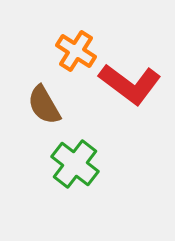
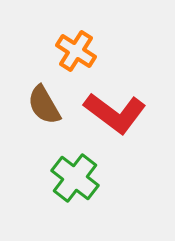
red L-shape: moved 15 px left, 29 px down
green cross: moved 14 px down
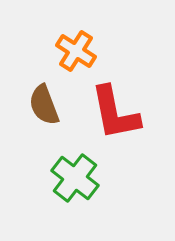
brown semicircle: rotated 9 degrees clockwise
red L-shape: rotated 42 degrees clockwise
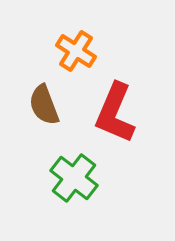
red L-shape: rotated 34 degrees clockwise
green cross: moved 1 px left
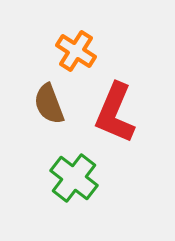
brown semicircle: moved 5 px right, 1 px up
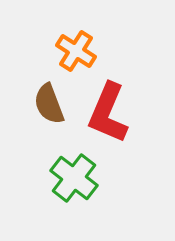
red L-shape: moved 7 px left
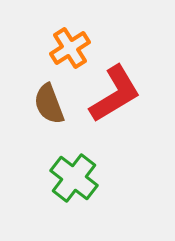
orange cross: moved 6 px left, 3 px up; rotated 24 degrees clockwise
red L-shape: moved 7 px right, 19 px up; rotated 144 degrees counterclockwise
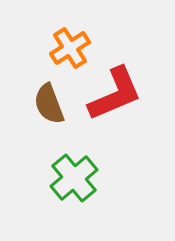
red L-shape: rotated 8 degrees clockwise
green cross: rotated 12 degrees clockwise
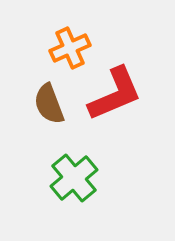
orange cross: rotated 9 degrees clockwise
